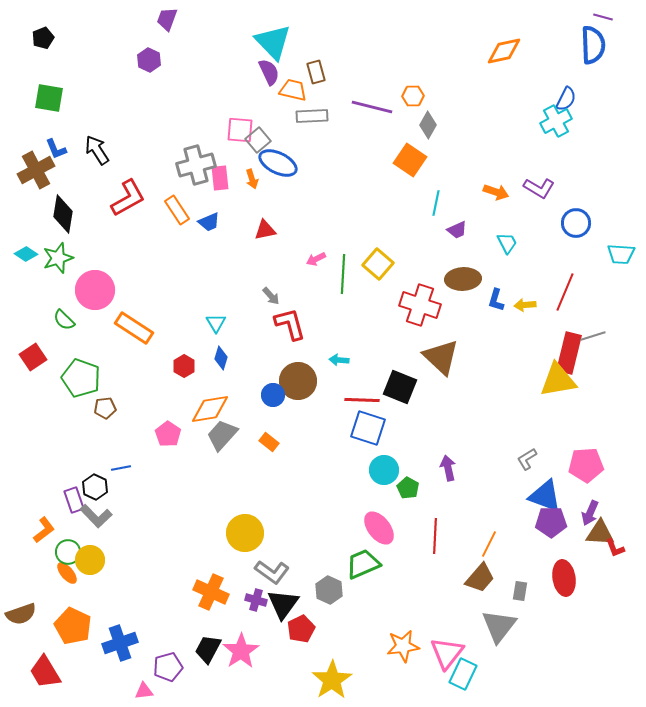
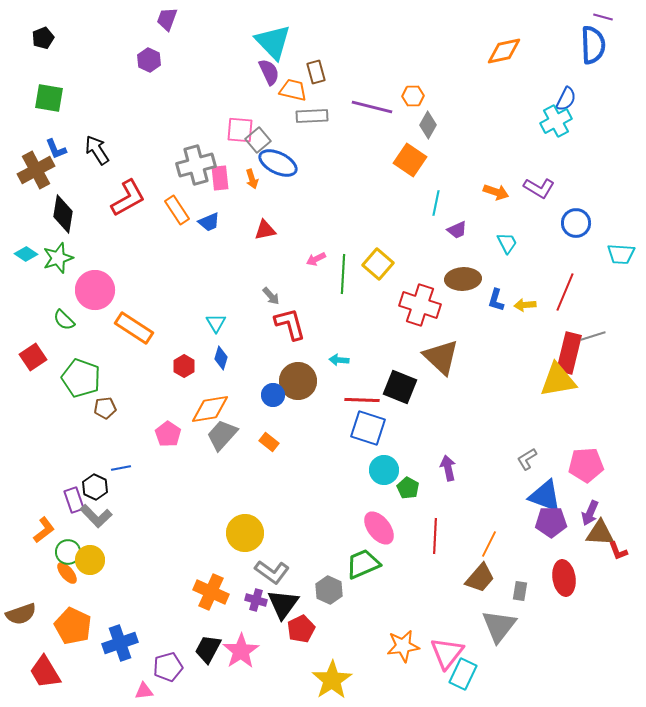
red L-shape at (615, 548): moved 3 px right, 3 px down
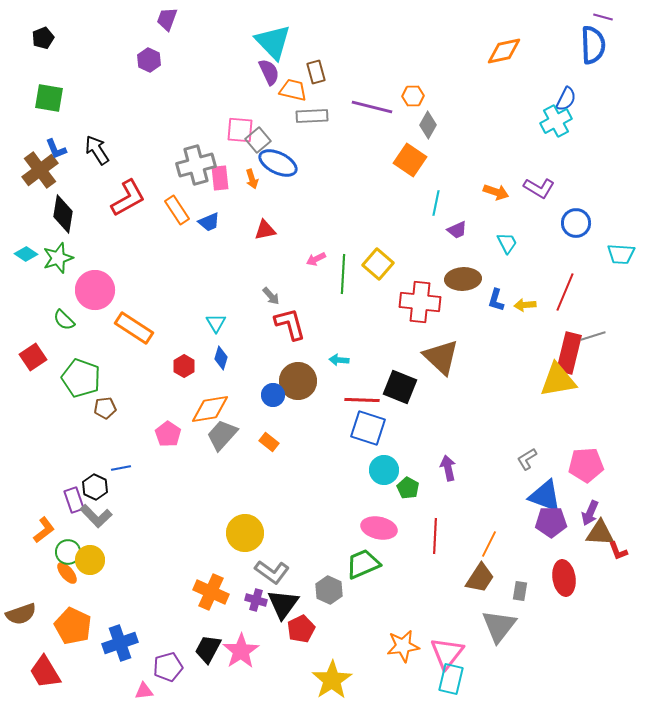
brown cross at (36, 170): moved 4 px right; rotated 9 degrees counterclockwise
red cross at (420, 305): moved 3 px up; rotated 12 degrees counterclockwise
pink ellipse at (379, 528): rotated 40 degrees counterclockwise
brown trapezoid at (480, 578): rotated 8 degrees counterclockwise
cyan rectangle at (463, 674): moved 12 px left, 5 px down; rotated 12 degrees counterclockwise
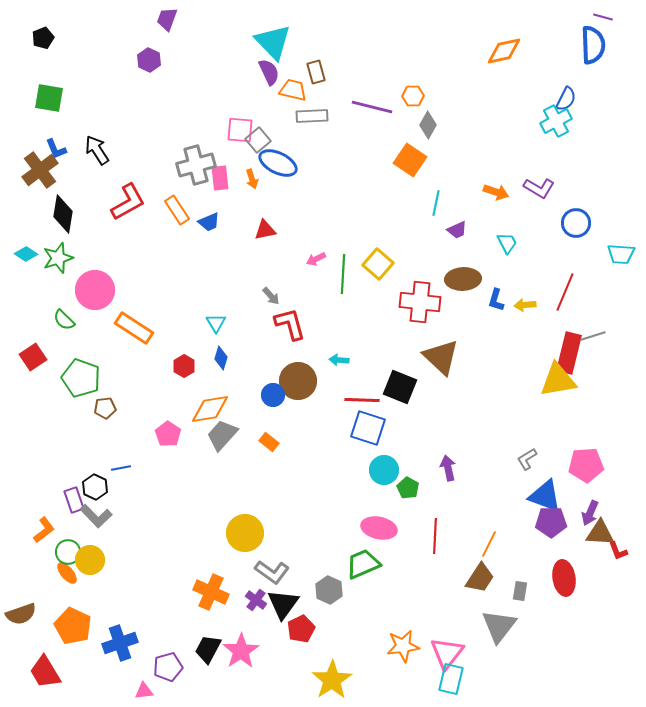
red L-shape at (128, 198): moved 4 px down
purple cross at (256, 600): rotated 20 degrees clockwise
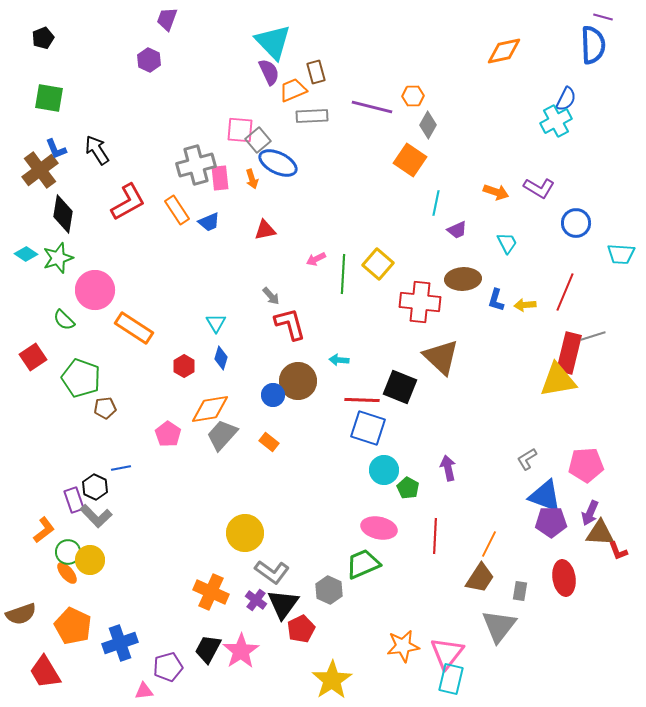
orange trapezoid at (293, 90): rotated 36 degrees counterclockwise
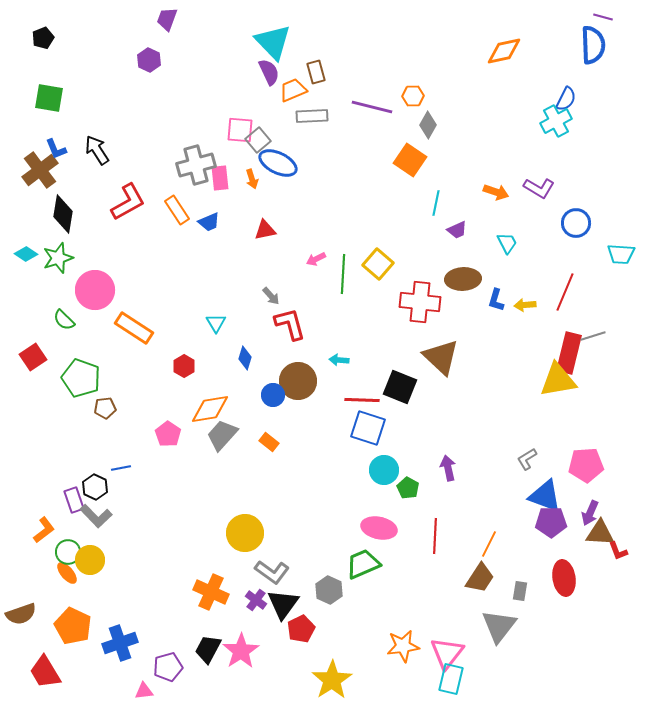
blue diamond at (221, 358): moved 24 px right
